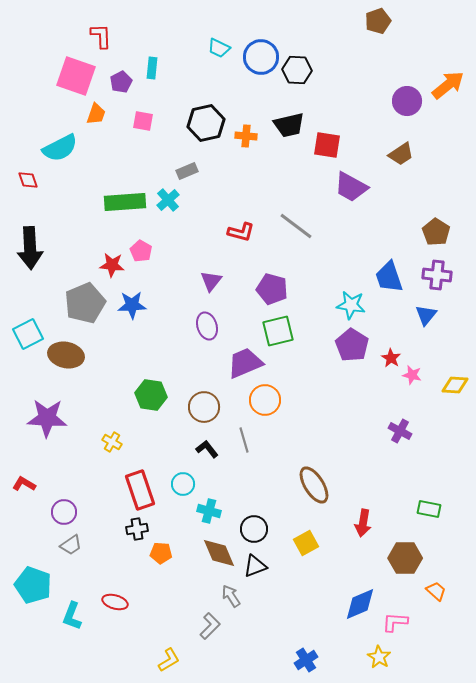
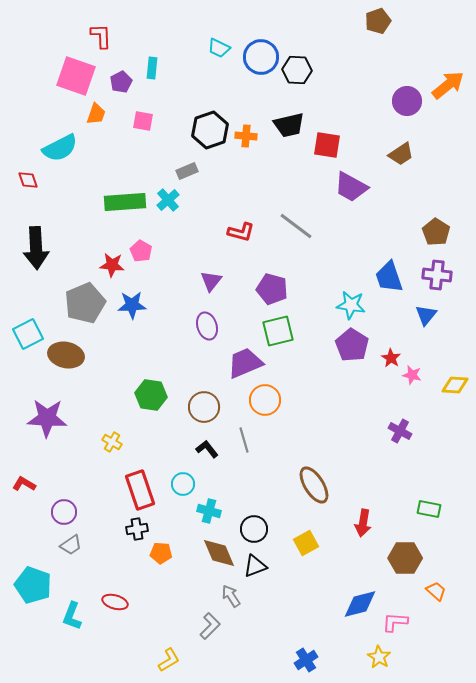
black hexagon at (206, 123): moved 4 px right, 7 px down; rotated 6 degrees counterclockwise
black arrow at (30, 248): moved 6 px right
blue diamond at (360, 604): rotated 9 degrees clockwise
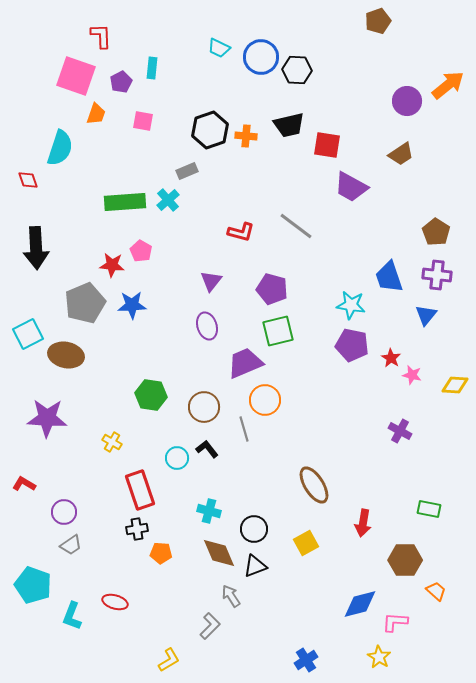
cyan semicircle at (60, 148): rotated 45 degrees counterclockwise
purple pentagon at (352, 345): rotated 20 degrees counterclockwise
gray line at (244, 440): moved 11 px up
cyan circle at (183, 484): moved 6 px left, 26 px up
brown hexagon at (405, 558): moved 2 px down
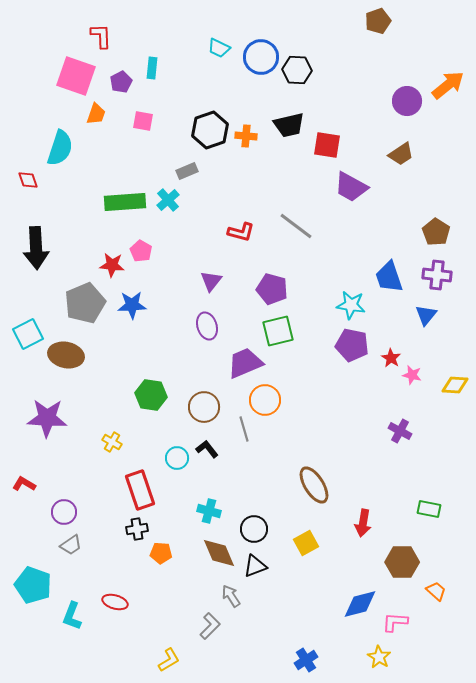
brown hexagon at (405, 560): moved 3 px left, 2 px down
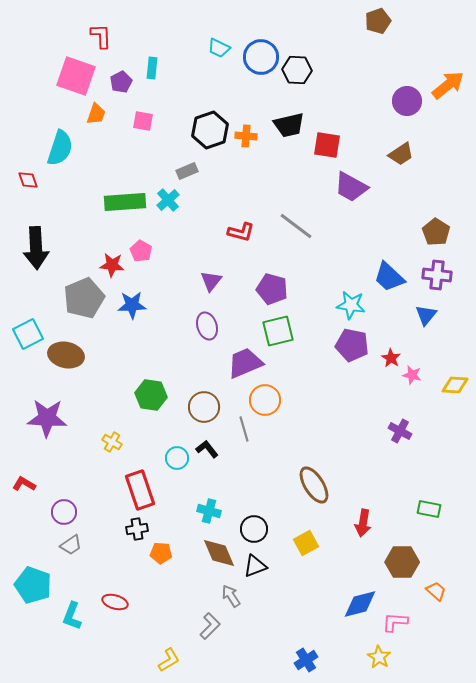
blue trapezoid at (389, 277): rotated 28 degrees counterclockwise
gray pentagon at (85, 303): moved 1 px left, 5 px up
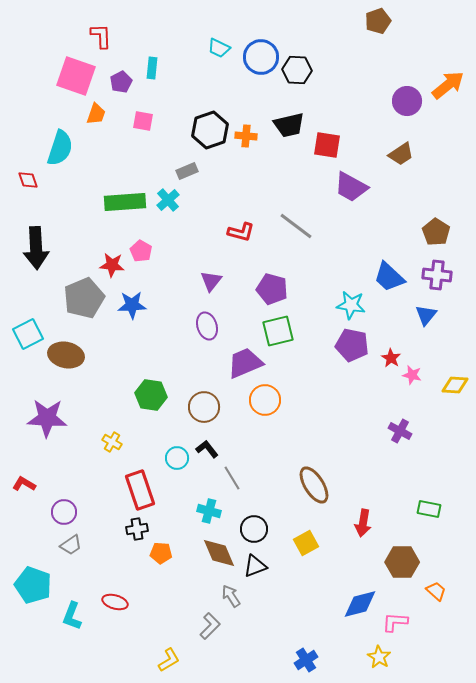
gray line at (244, 429): moved 12 px left, 49 px down; rotated 15 degrees counterclockwise
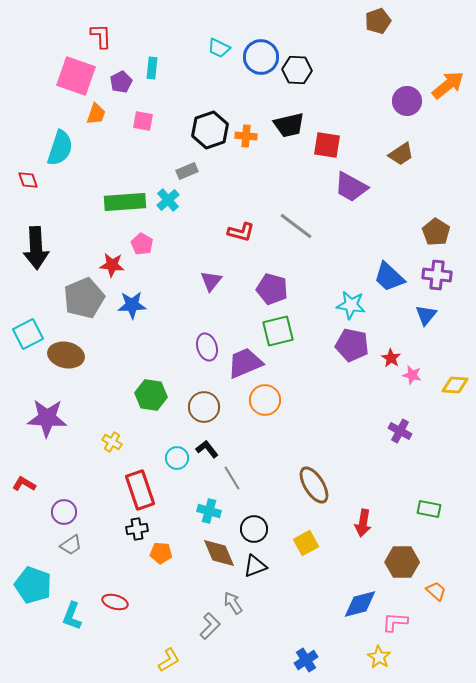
pink pentagon at (141, 251): moved 1 px right, 7 px up
purple ellipse at (207, 326): moved 21 px down
gray arrow at (231, 596): moved 2 px right, 7 px down
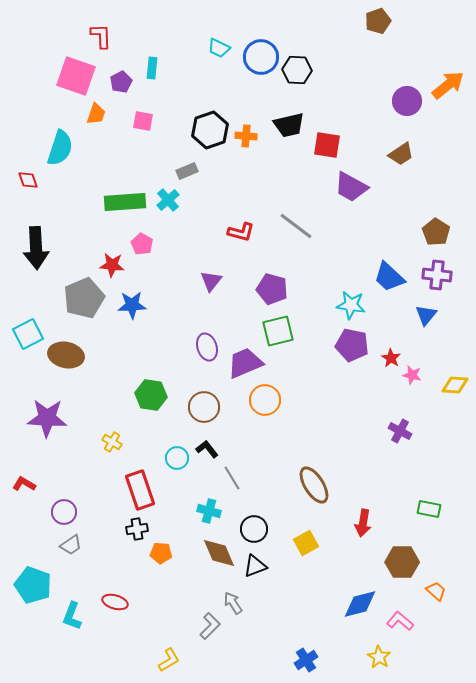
pink L-shape at (395, 622): moved 5 px right, 1 px up; rotated 36 degrees clockwise
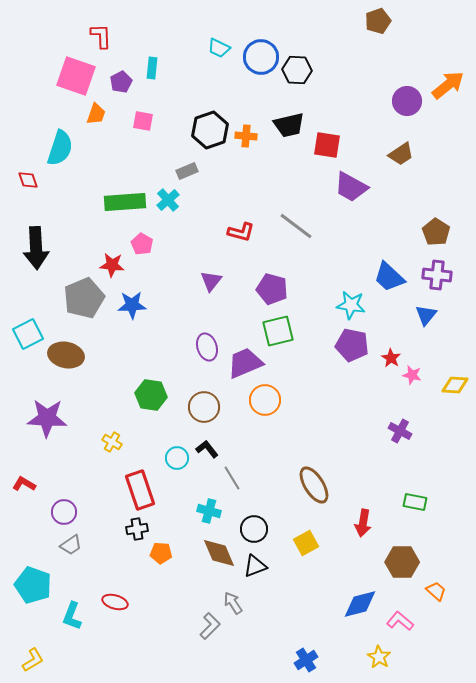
green rectangle at (429, 509): moved 14 px left, 7 px up
yellow L-shape at (169, 660): moved 136 px left
